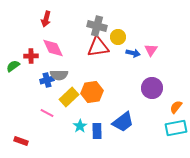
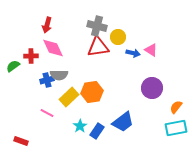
red arrow: moved 1 px right, 6 px down
pink triangle: rotated 32 degrees counterclockwise
blue rectangle: rotated 35 degrees clockwise
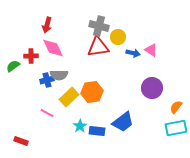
gray cross: moved 2 px right
blue rectangle: rotated 63 degrees clockwise
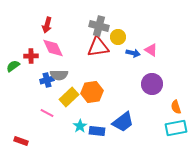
purple circle: moved 4 px up
orange semicircle: rotated 56 degrees counterclockwise
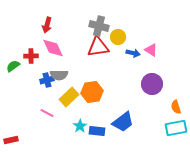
red rectangle: moved 10 px left, 1 px up; rotated 32 degrees counterclockwise
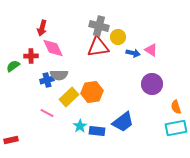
red arrow: moved 5 px left, 3 px down
